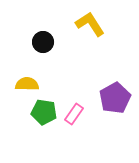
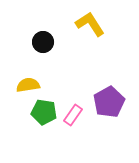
yellow semicircle: moved 1 px right, 1 px down; rotated 10 degrees counterclockwise
purple pentagon: moved 6 px left, 4 px down
pink rectangle: moved 1 px left, 1 px down
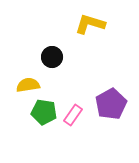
yellow L-shape: rotated 40 degrees counterclockwise
black circle: moved 9 px right, 15 px down
purple pentagon: moved 2 px right, 2 px down
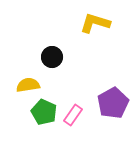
yellow L-shape: moved 5 px right, 1 px up
purple pentagon: moved 2 px right, 1 px up
green pentagon: rotated 15 degrees clockwise
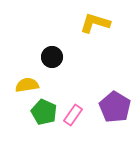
yellow semicircle: moved 1 px left
purple pentagon: moved 2 px right, 4 px down; rotated 12 degrees counterclockwise
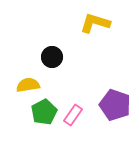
yellow semicircle: moved 1 px right
purple pentagon: moved 2 px up; rotated 12 degrees counterclockwise
green pentagon: rotated 20 degrees clockwise
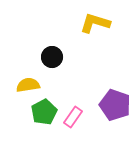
pink rectangle: moved 2 px down
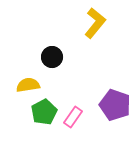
yellow L-shape: rotated 112 degrees clockwise
